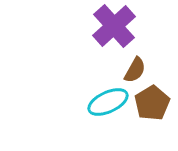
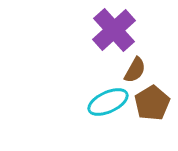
purple cross: moved 4 px down
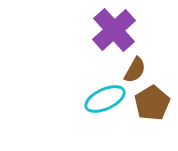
cyan ellipse: moved 3 px left, 3 px up
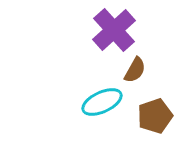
cyan ellipse: moved 3 px left, 3 px down
brown pentagon: moved 3 px right, 13 px down; rotated 12 degrees clockwise
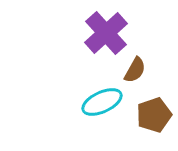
purple cross: moved 8 px left, 3 px down
brown pentagon: moved 1 px left, 1 px up
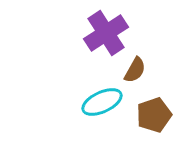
purple cross: rotated 9 degrees clockwise
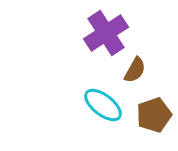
cyan ellipse: moved 1 px right, 3 px down; rotated 63 degrees clockwise
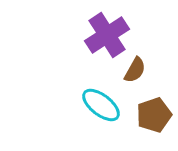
purple cross: moved 1 px right, 2 px down
cyan ellipse: moved 2 px left
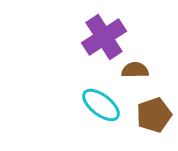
purple cross: moved 3 px left, 2 px down
brown semicircle: rotated 120 degrees counterclockwise
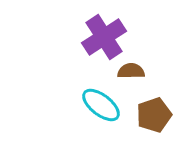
brown semicircle: moved 4 px left, 1 px down
